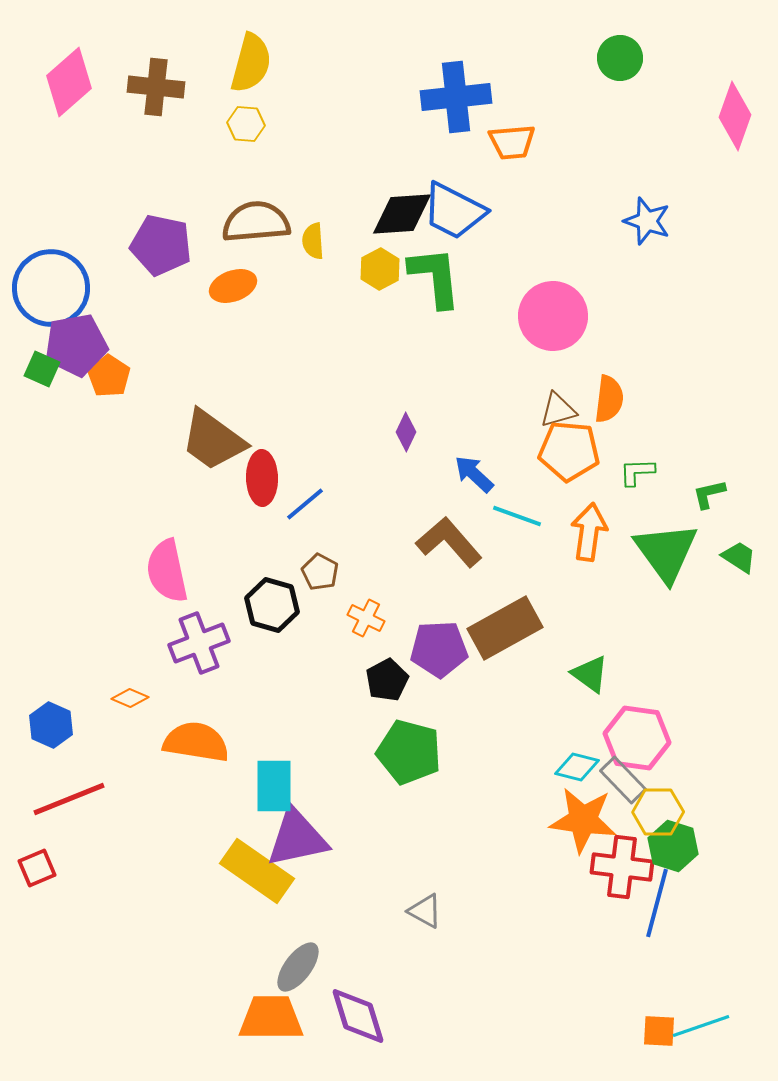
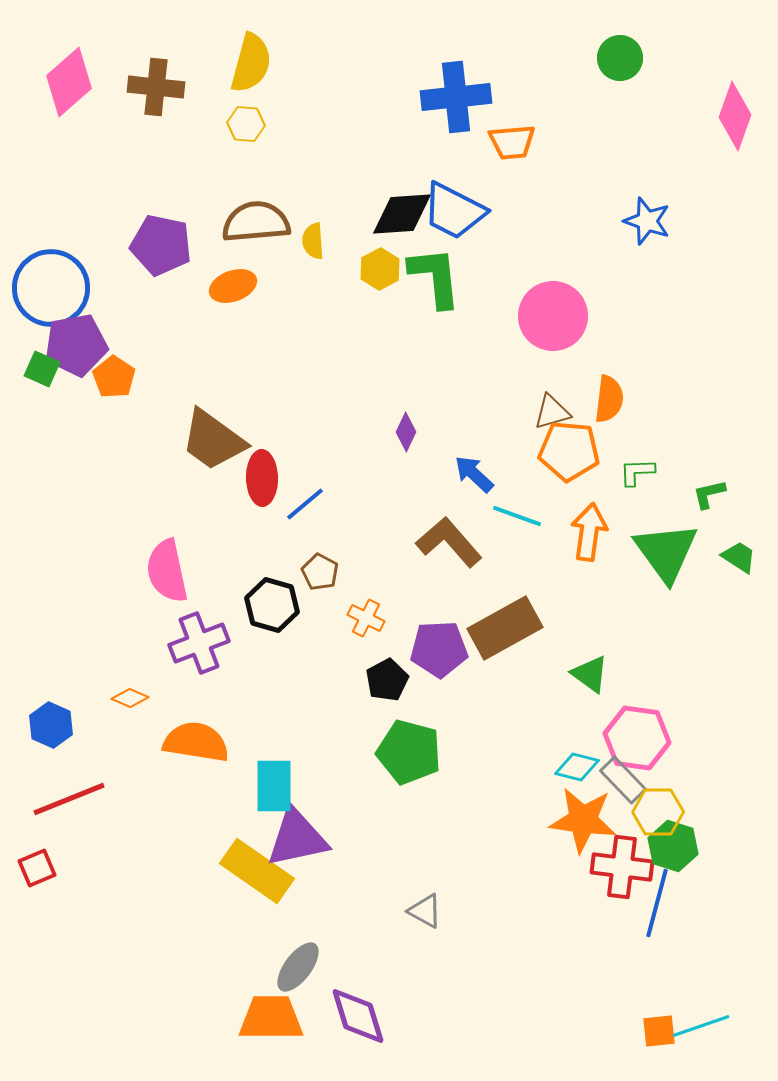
orange pentagon at (109, 376): moved 5 px right, 1 px down
brown triangle at (558, 410): moved 6 px left, 2 px down
orange square at (659, 1031): rotated 9 degrees counterclockwise
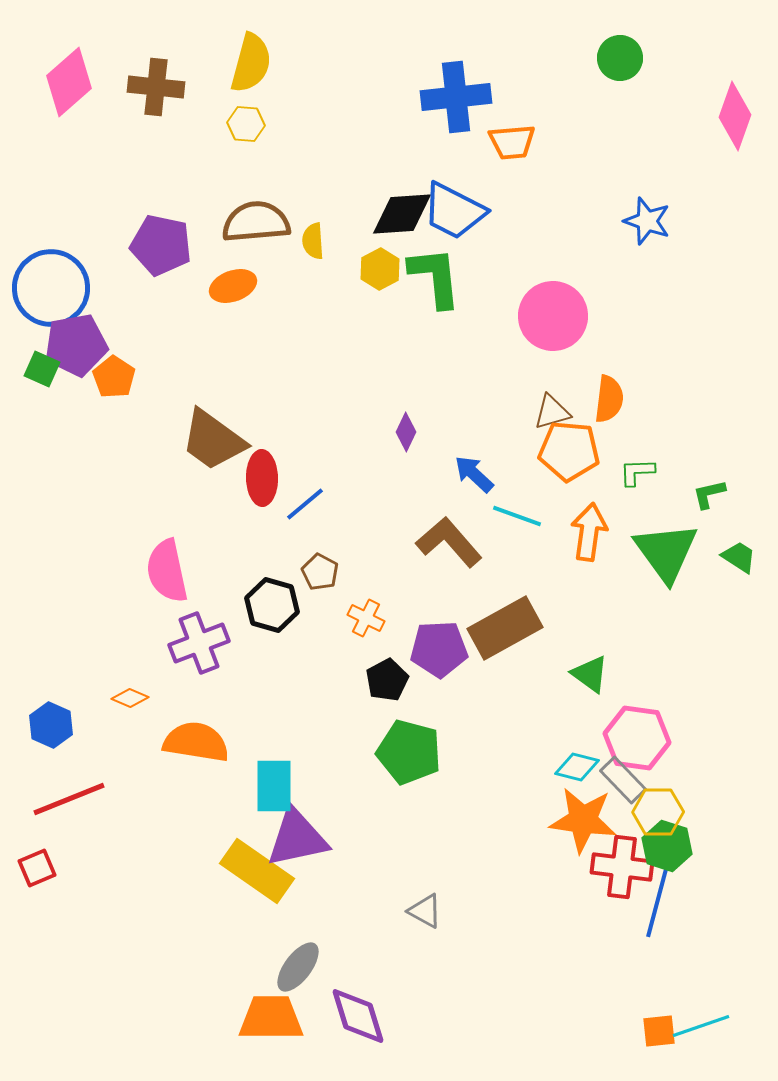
green hexagon at (673, 846): moved 6 px left
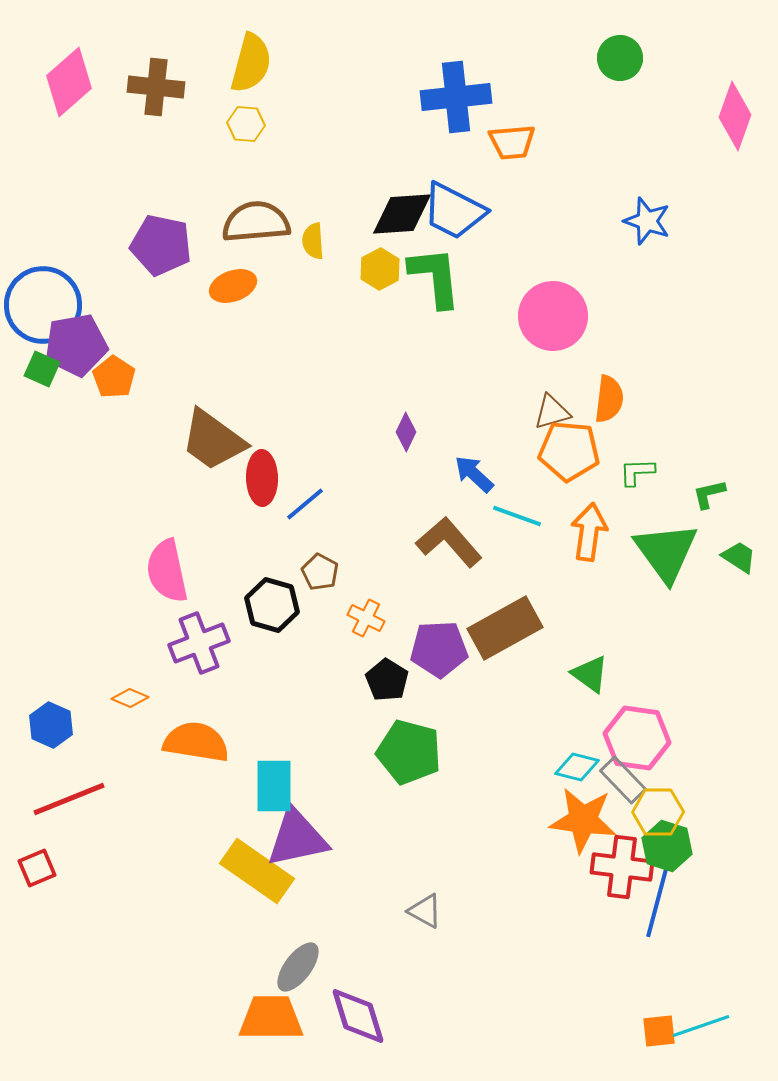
blue circle at (51, 288): moved 8 px left, 17 px down
black pentagon at (387, 680): rotated 12 degrees counterclockwise
